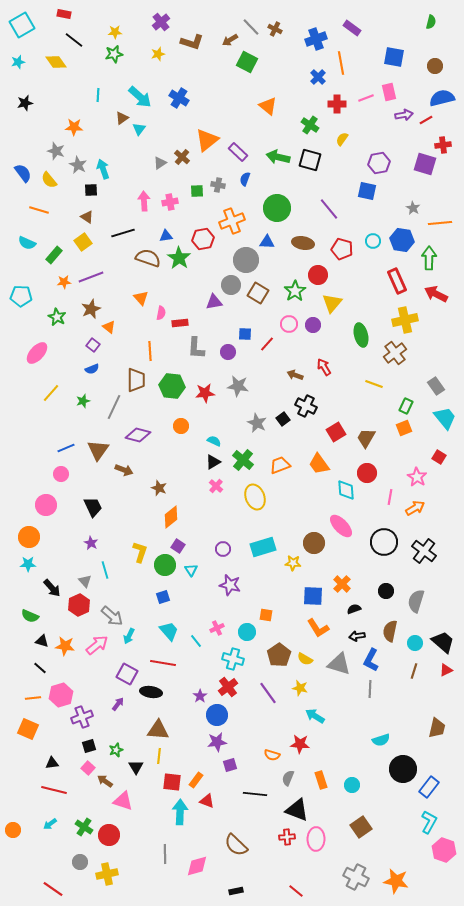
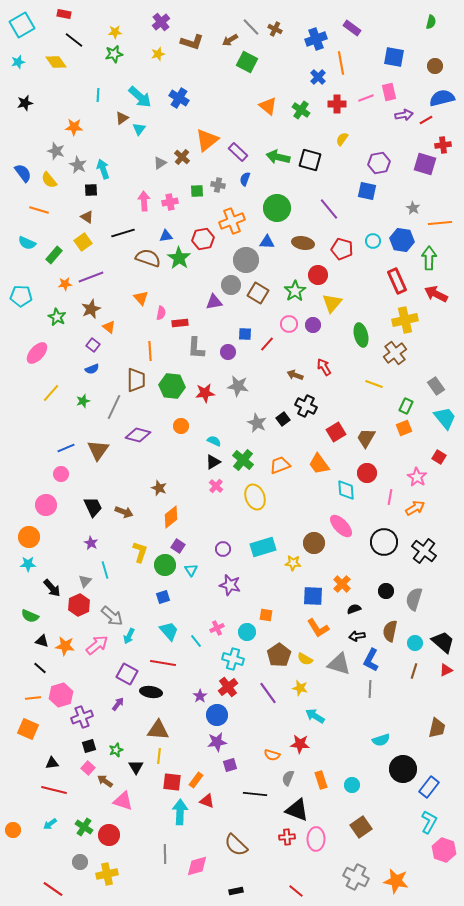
green cross at (310, 125): moved 9 px left, 15 px up
orange star at (64, 282): moved 1 px right, 2 px down
brown arrow at (124, 470): moved 42 px down
gray triangle at (85, 581): rotated 24 degrees clockwise
gray semicircle at (416, 601): moved 2 px left, 2 px up
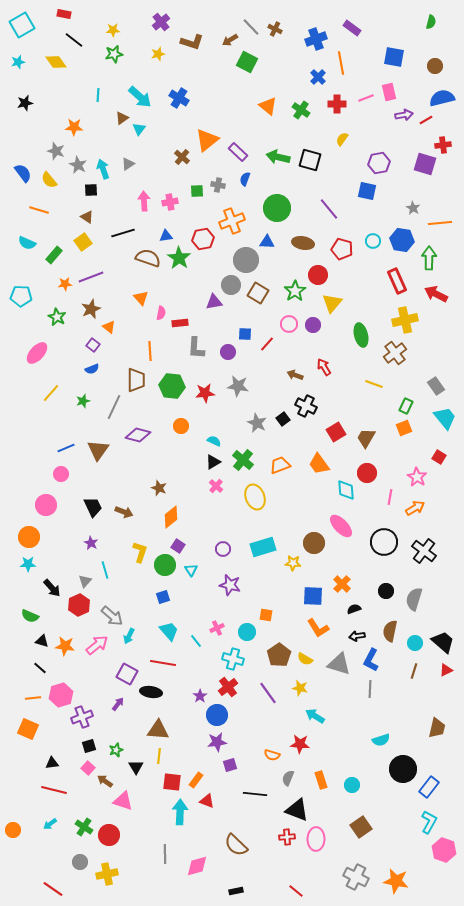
yellow star at (115, 32): moved 2 px left, 2 px up
gray triangle at (160, 163): moved 32 px left, 1 px down
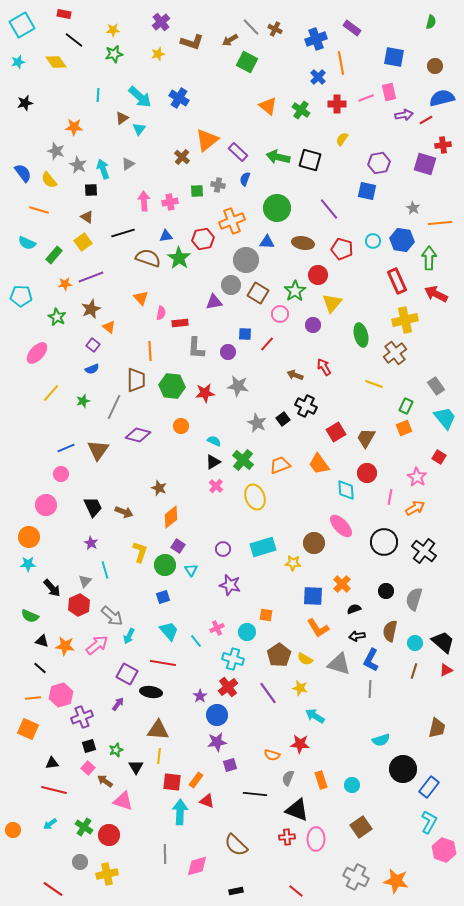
pink circle at (289, 324): moved 9 px left, 10 px up
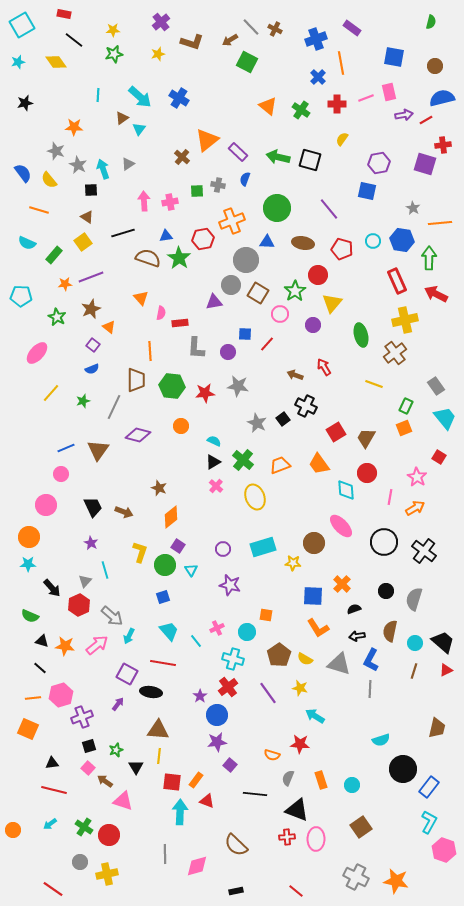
purple square at (230, 765): rotated 32 degrees counterclockwise
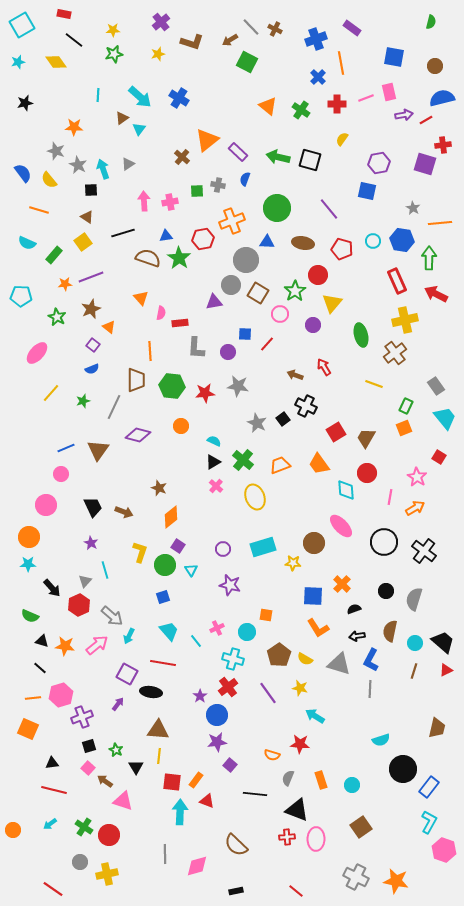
green star at (116, 750): rotated 24 degrees counterclockwise
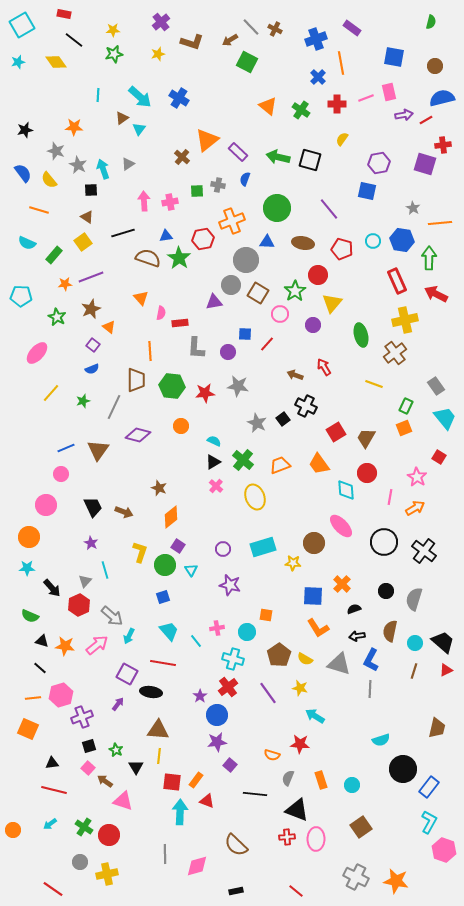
black star at (25, 103): moved 27 px down
cyan star at (28, 564): moved 1 px left, 4 px down
pink cross at (217, 628): rotated 16 degrees clockwise
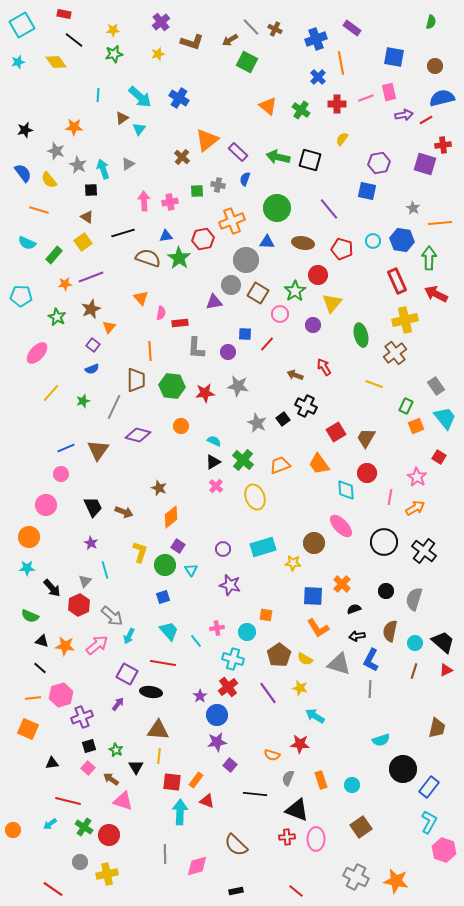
orange triangle at (109, 327): rotated 32 degrees clockwise
orange square at (404, 428): moved 12 px right, 2 px up
brown arrow at (105, 781): moved 6 px right, 2 px up
red line at (54, 790): moved 14 px right, 11 px down
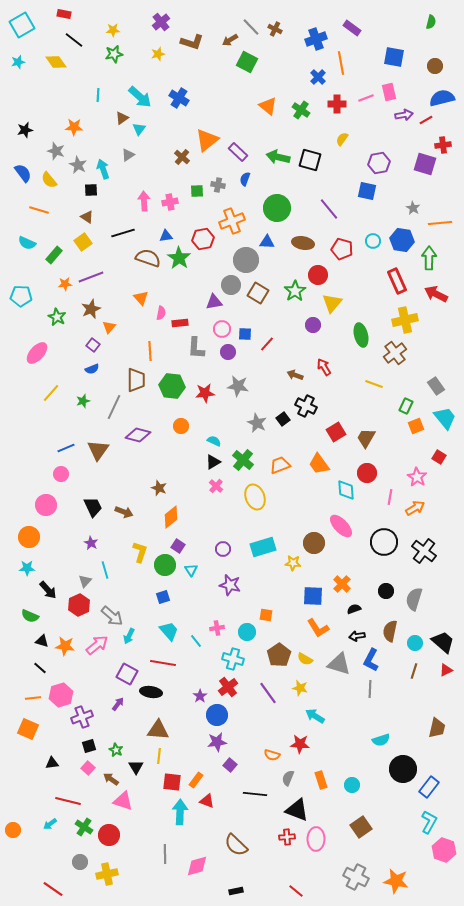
gray triangle at (128, 164): moved 9 px up
pink circle at (280, 314): moved 58 px left, 15 px down
black arrow at (52, 588): moved 4 px left, 2 px down
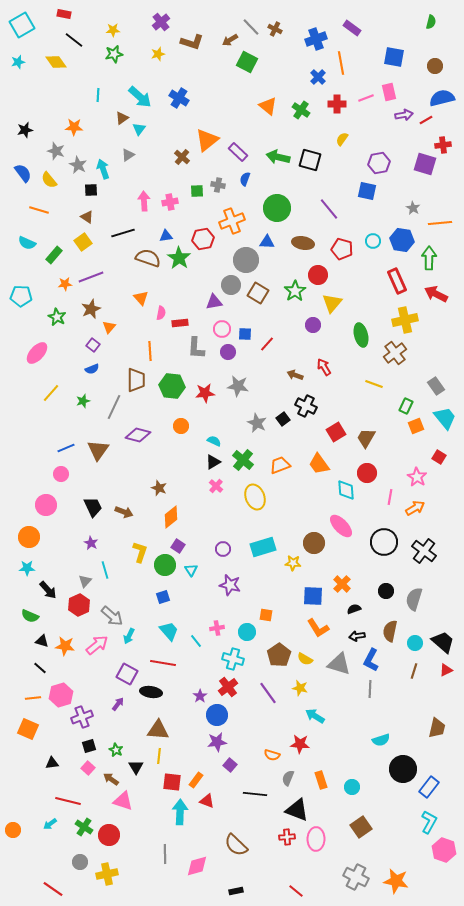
cyan circle at (352, 785): moved 2 px down
